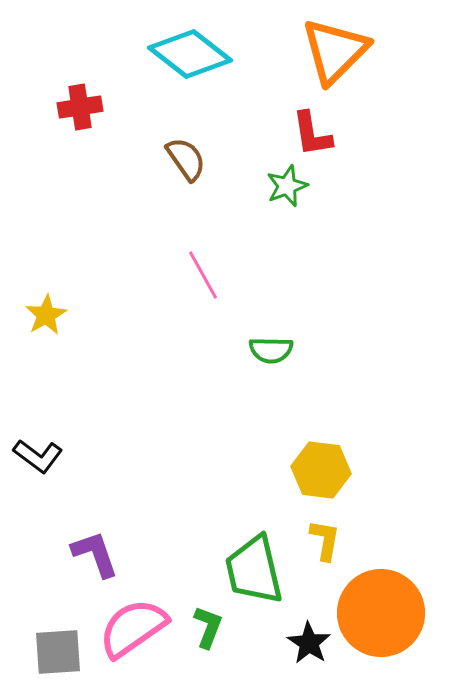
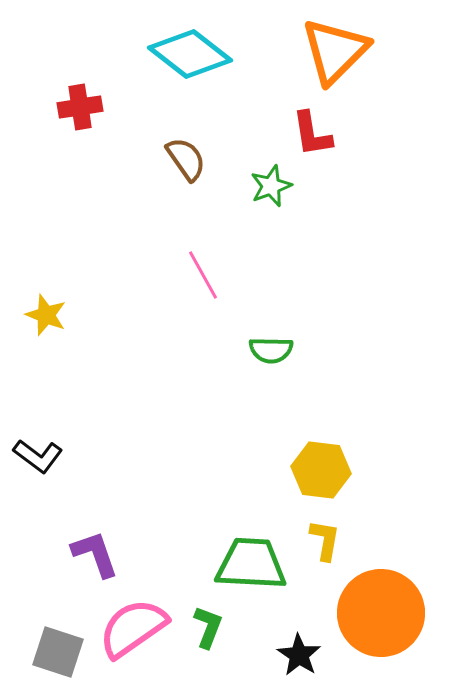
green star: moved 16 px left
yellow star: rotated 21 degrees counterclockwise
green trapezoid: moved 3 px left, 6 px up; rotated 106 degrees clockwise
black star: moved 10 px left, 12 px down
gray square: rotated 22 degrees clockwise
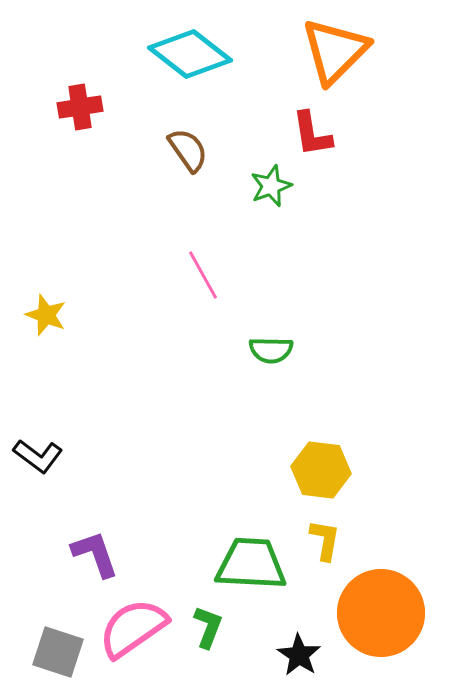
brown semicircle: moved 2 px right, 9 px up
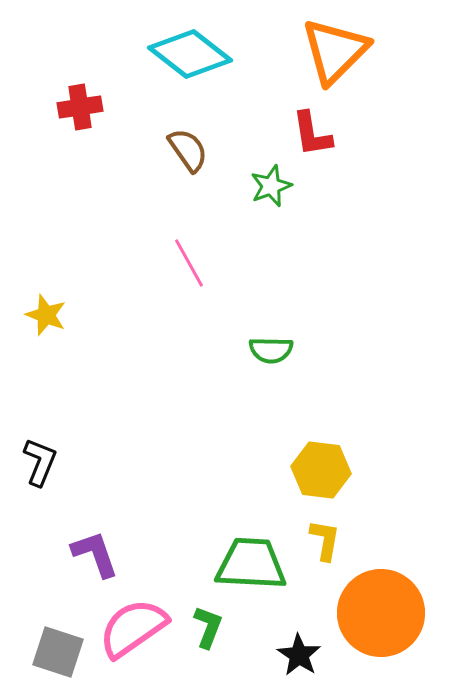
pink line: moved 14 px left, 12 px up
black L-shape: moved 2 px right, 6 px down; rotated 105 degrees counterclockwise
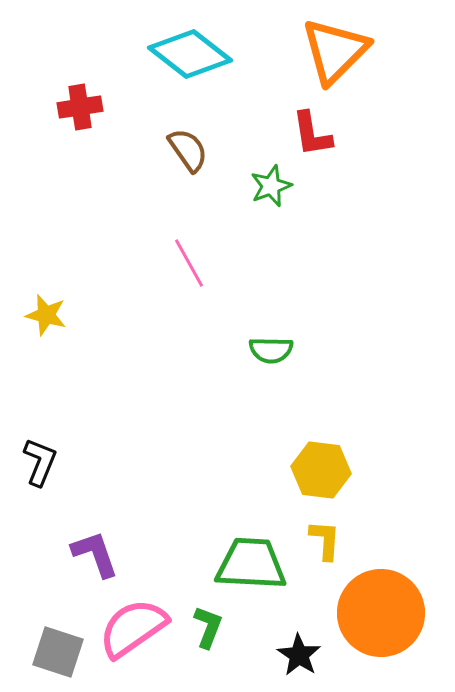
yellow star: rotated 6 degrees counterclockwise
yellow L-shape: rotated 6 degrees counterclockwise
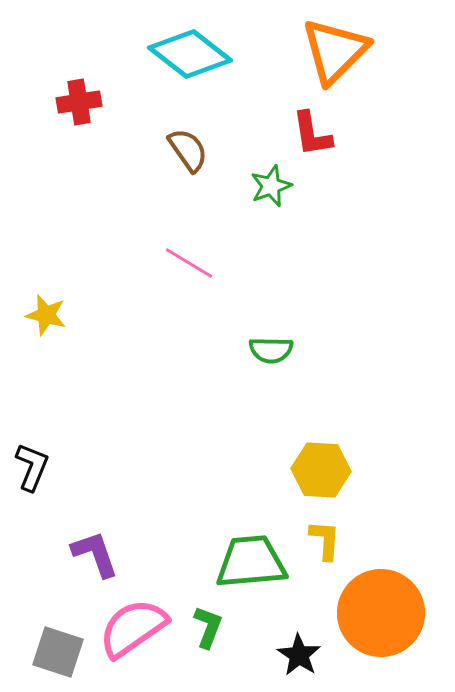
red cross: moved 1 px left, 5 px up
pink line: rotated 30 degrees counterclockwise
black L-shape: moved 8 px left, 5 px down
yellow hexagon: rotated 4 degrees counterclockwise
green trapezoid: moved 2 px up; rotated 8 degrees counterclockwise
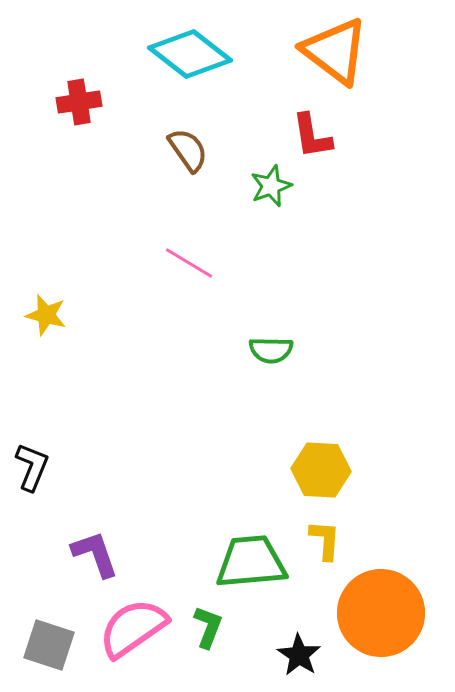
orange triangle: rotated 38 degrees counterclockwise
red L-shape: moved 2 px down
gray square: moved 9 px left, 7 px up
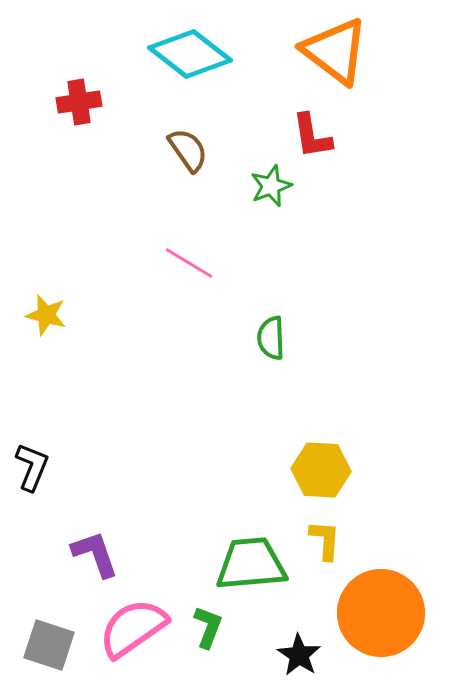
green semicircle: moved 12 px up; rotated 87 degrees clockwise
green trapezoid: moved 2 px down
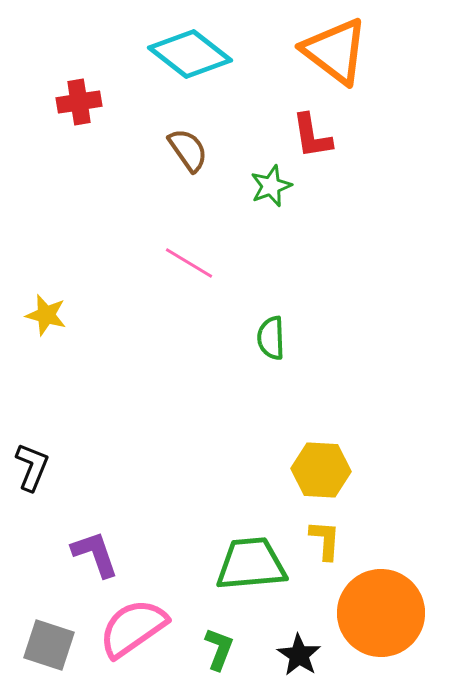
green L-shape: moved 11 px right, 22 px down
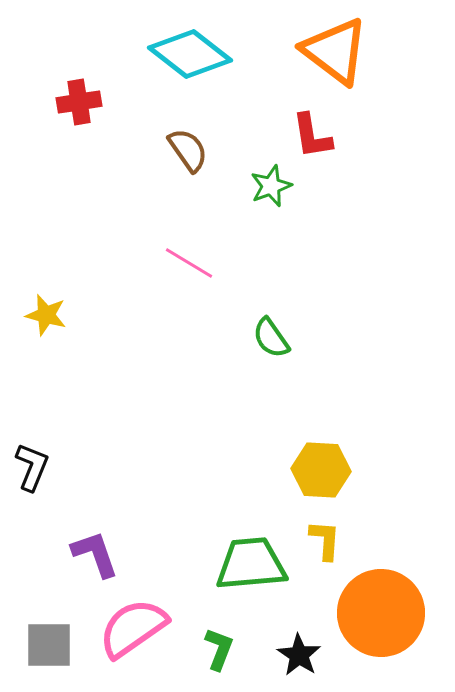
green semicircle: rotated 33 degrees counterclockwise
gray square: rotated 18 degrees counterclockwise
